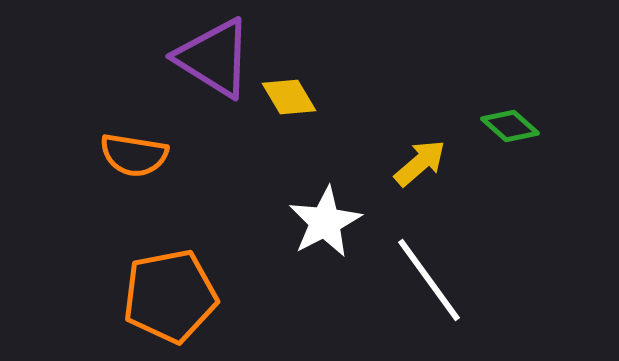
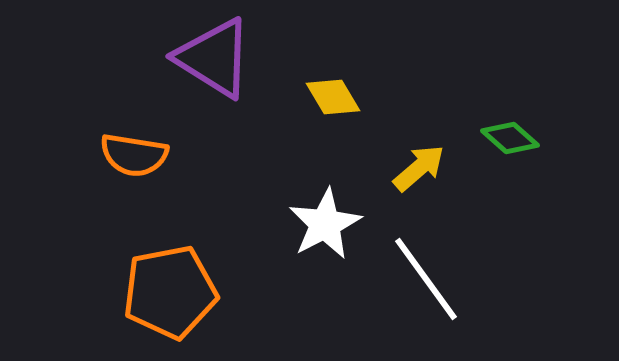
yellow diamond: moved 44 px right
green diamond: moved 12 px down
yellow arrow: moved 1 px left, 5 px down
white star: moved 2 px down
white line: moved 3 px left, 1 px up
orange pentagon: moved 4 px up
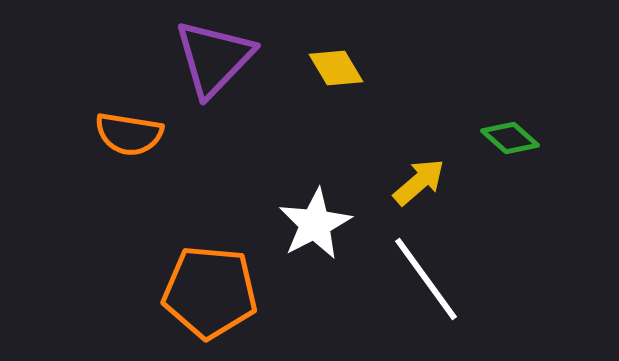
purple triangle: rotated 42 degrees clockwise
yellow diamond: moved 3 px right, 29 px up
orange semicircle: moved 5 px left, 21 px up
yellow arrow: moved 14 px down
white star: moved 10 px left
orange pentagon: moved 40 px right; rotated 16 degrees clockwise
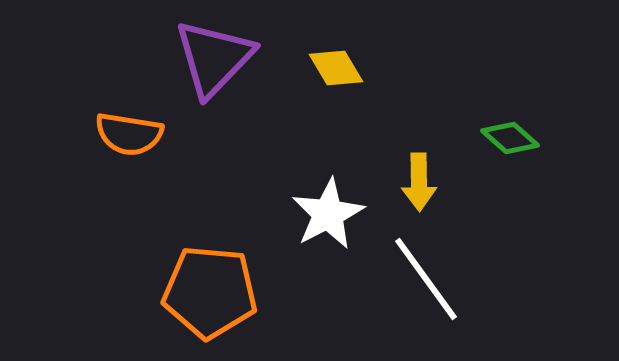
yellow arrow: rotated 130 degrees clockwise
white star: moved 13 px right, 10 px up
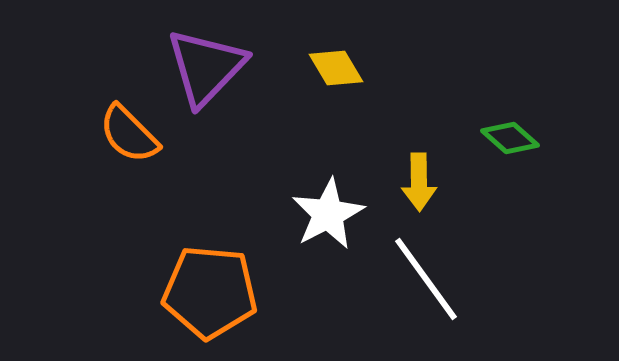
purple triangle: moved 8 px left, 9 px down
orange semicircle: rotated 36 degrees clockwise
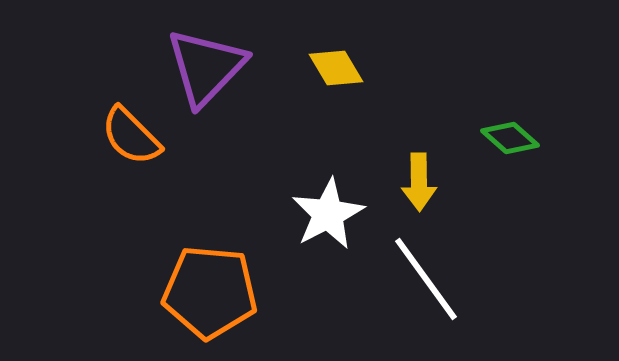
orange semicircle: moved 2 px right, 2 px down
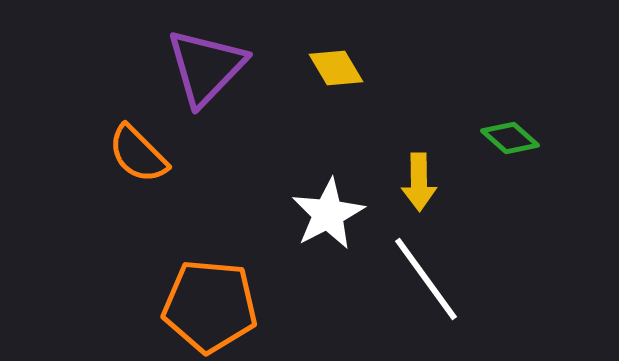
orange semicircle: moved 7 px right, 18 px down
orange pentagon: moved 14 px down
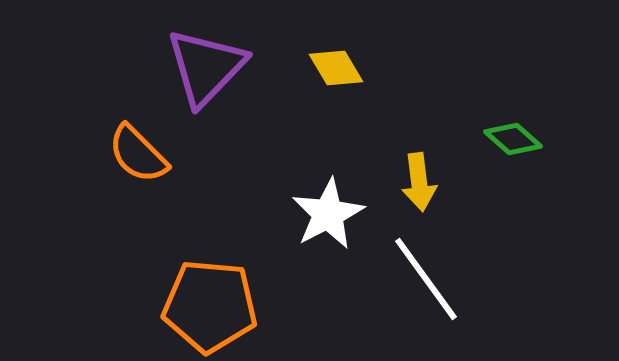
green diamond: moved 3 px right, 1 px down
yellow arrow: rotated 6 degrees counterclockwise
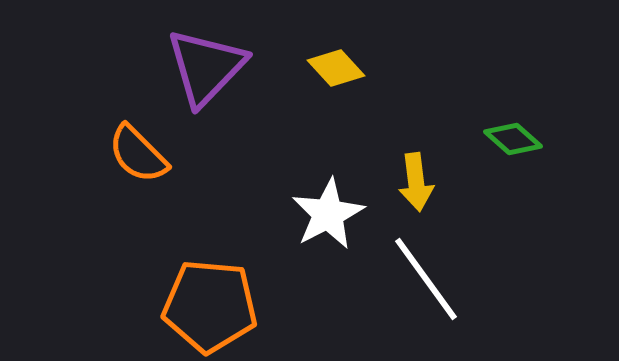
yellow diamond: rotated 12 degrees counterclockwise
yellow arrow: moved 3 px left
